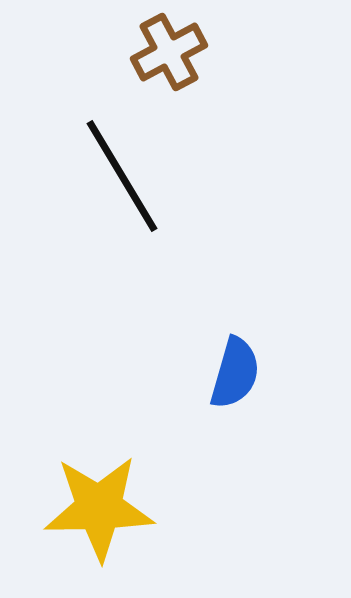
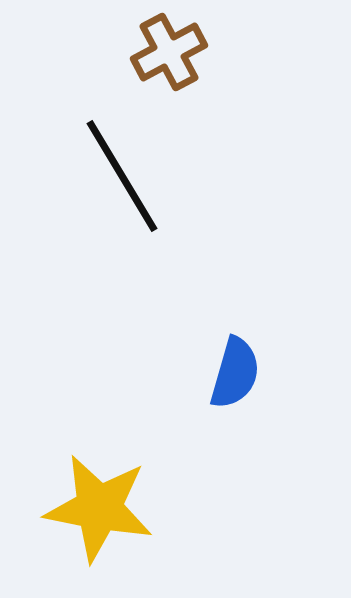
yellow star: rotated 12 degrees clockwise
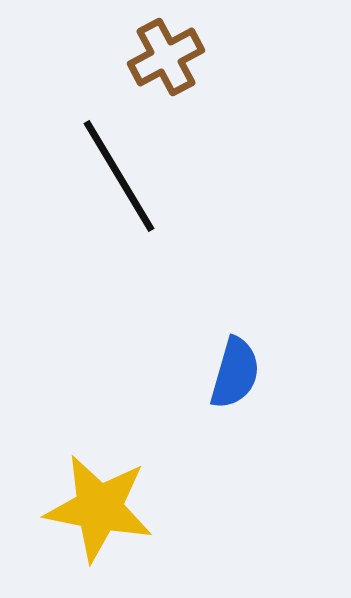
brown cross: moved 3 px left, 5 px down
black line: moved 3 px left
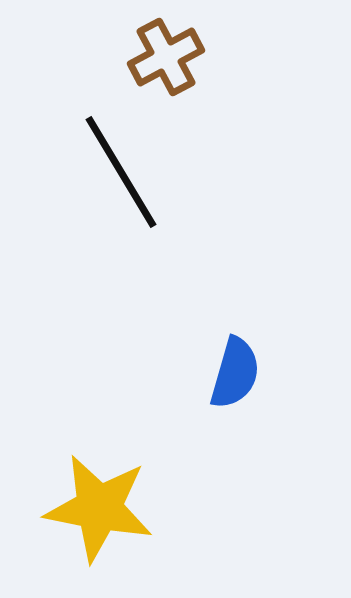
black line: moved 2 px right, 4 px up
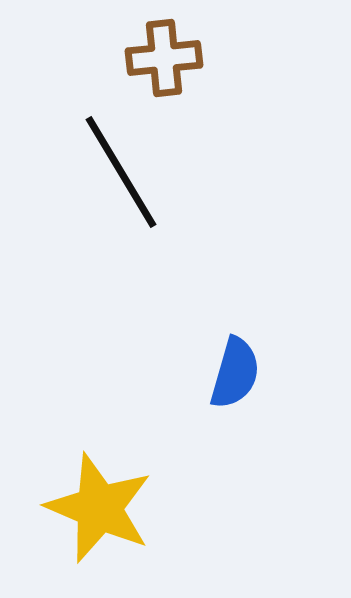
brown cross: moved 2 px left, 1 px down; rotated 22 degrees clockwise
yellow star: rotated 12 degrees clockwise
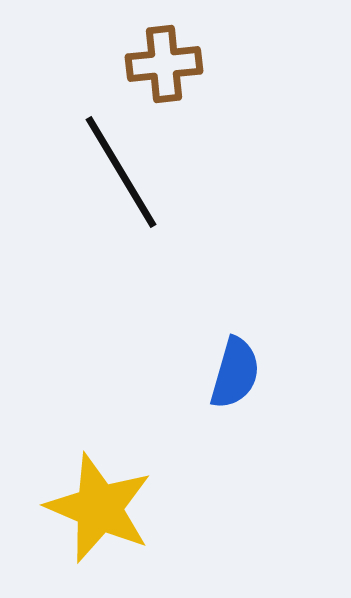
brown cross: moved 6 px down
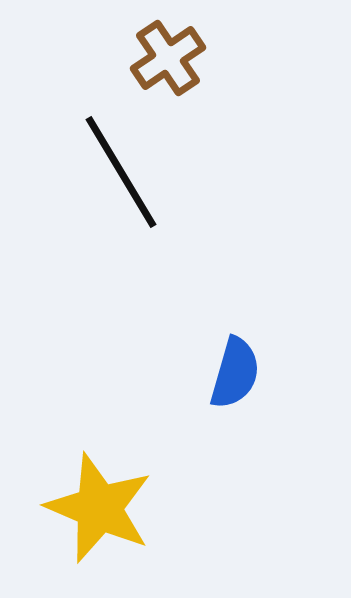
brown cross: moved 4 px right, 6 px up; rotated 28 degrees counterclockwise
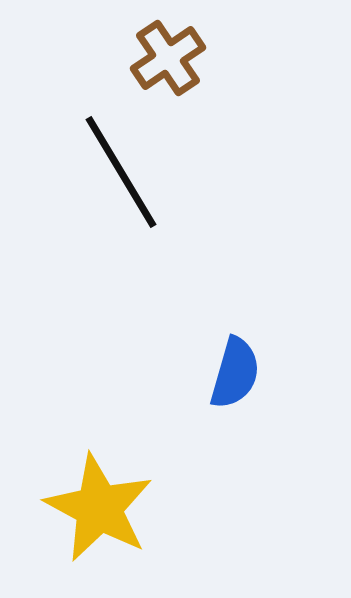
yellow star: rotated 5 degrees clockwise
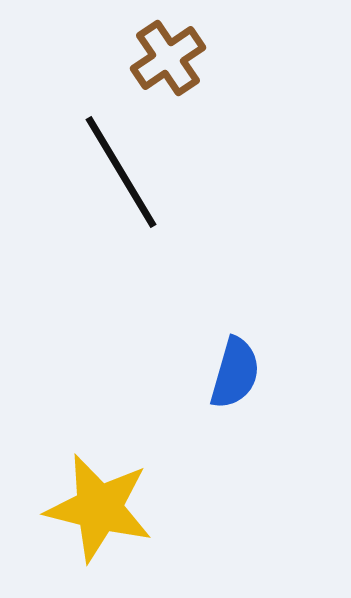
yellow star: rotated 14 degrees counterclockwise
